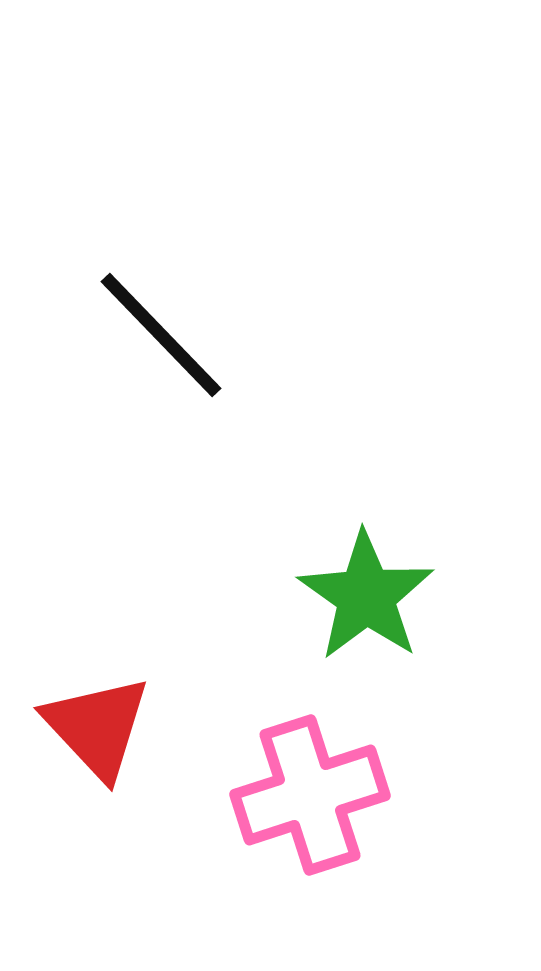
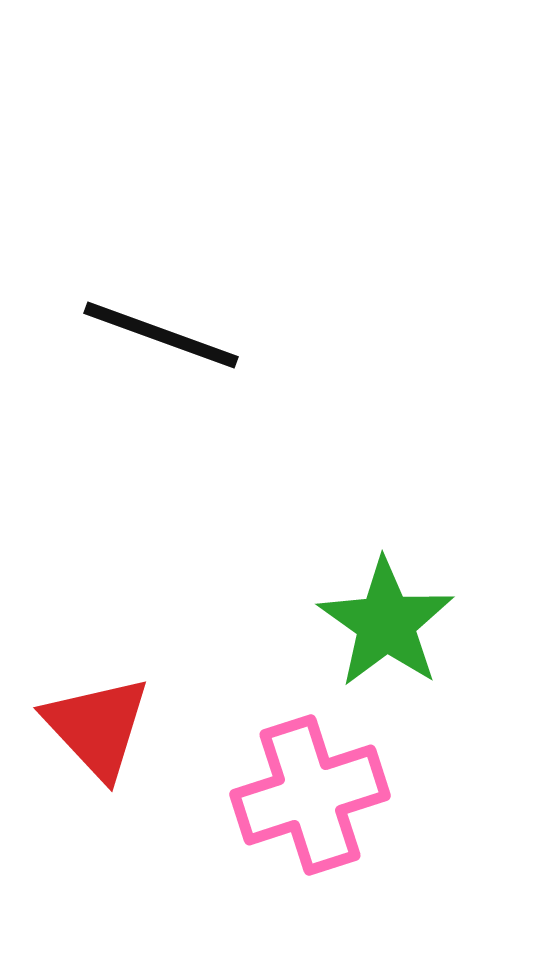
black line: rotated 26 degrees counterclockwise
green star: moved 20 px right, 27 px down
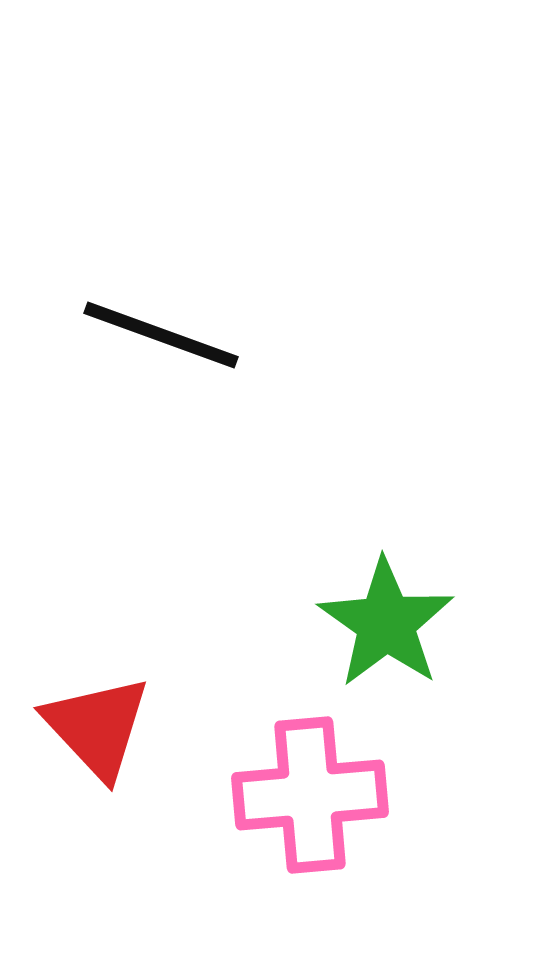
pink cross: rotated 13 degrees clockwise
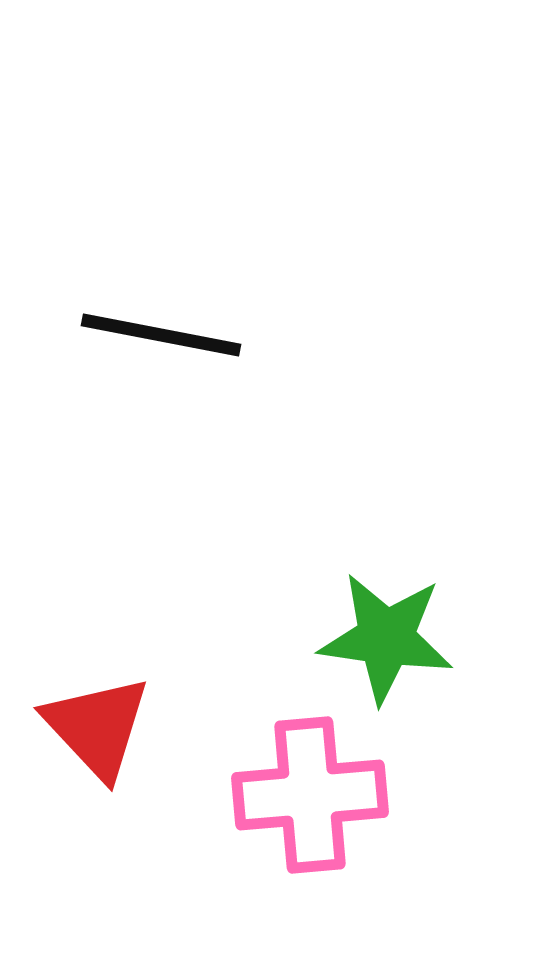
black line: rotated 9 degrees counterclockwise
green star: moved 15 px down; rotated 27 degrees counterclockwise
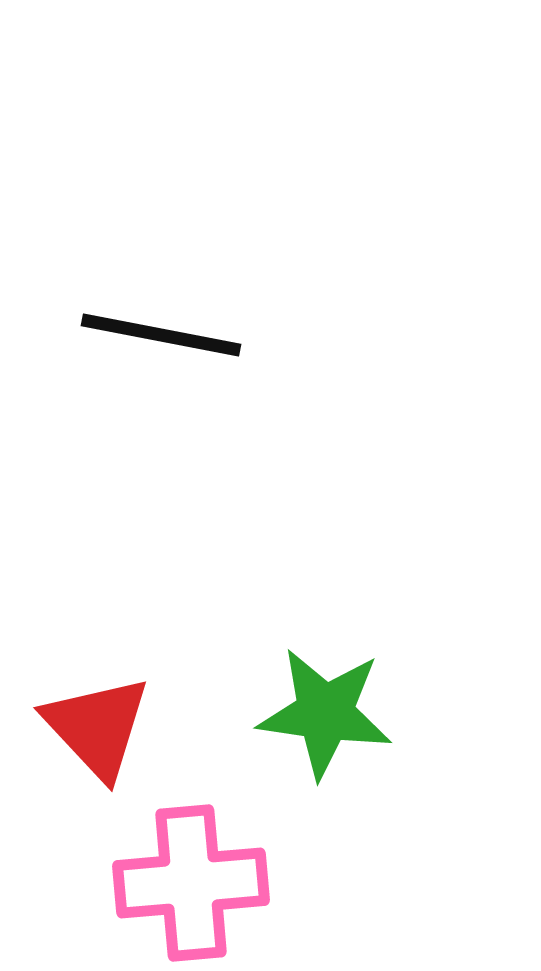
green star: moved 61 px left, 75 px down
pink cross: moved 119 px left, 88 px down
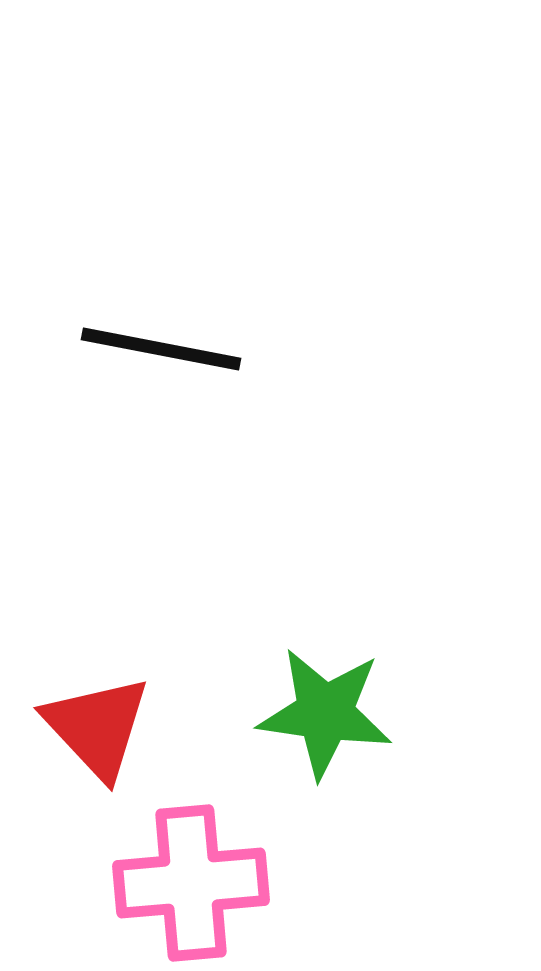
black line: moved 14 px down
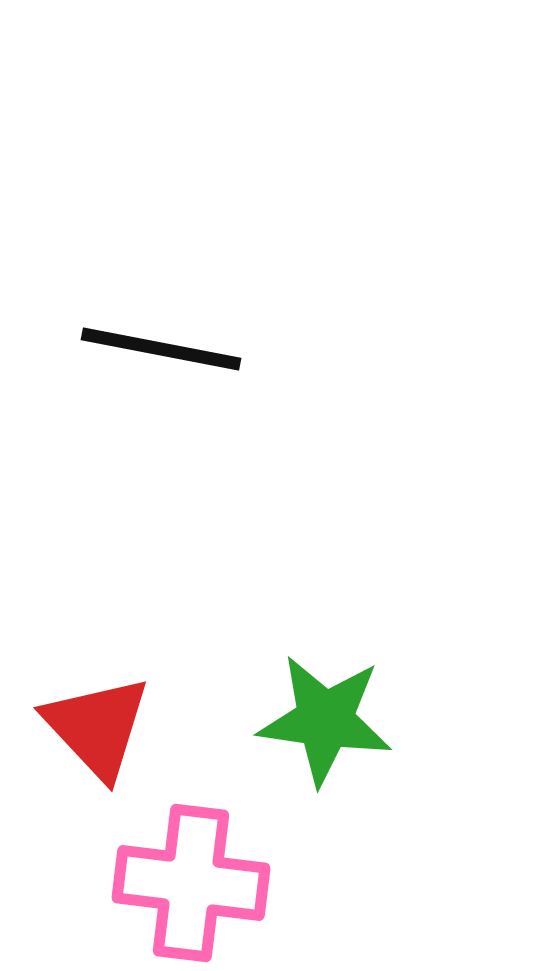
green star: moved 7 px down
pink cross: rotated 12 degrees clockwise
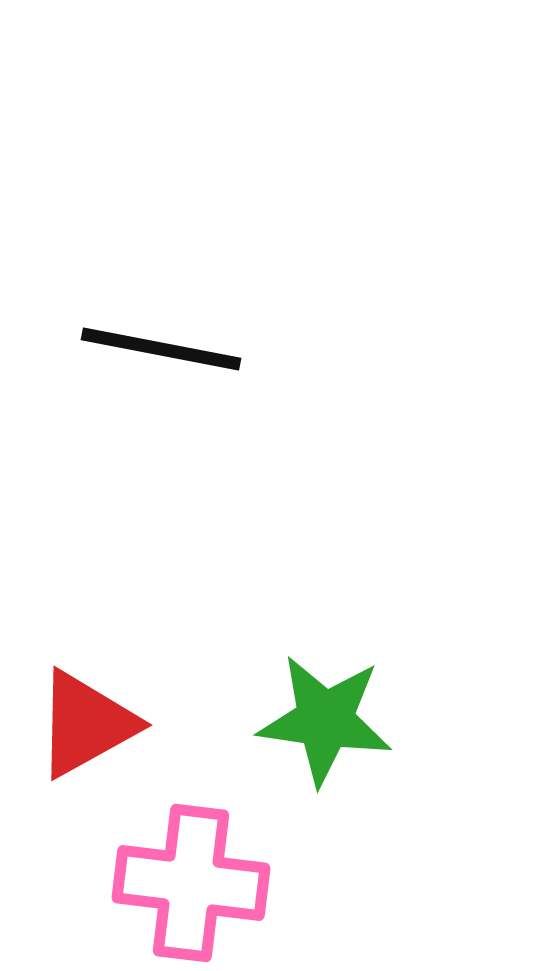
red triangle: moved 11 px left, 3 px up; rotated 44 degrees clockwise
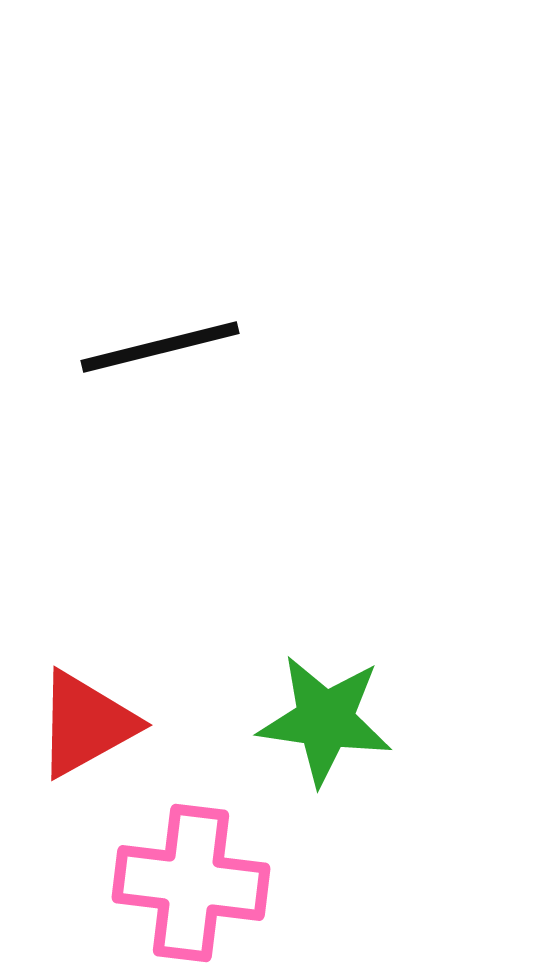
black line: moved 1 px left, 2 px up; rotated 25 degrees counterclockwise
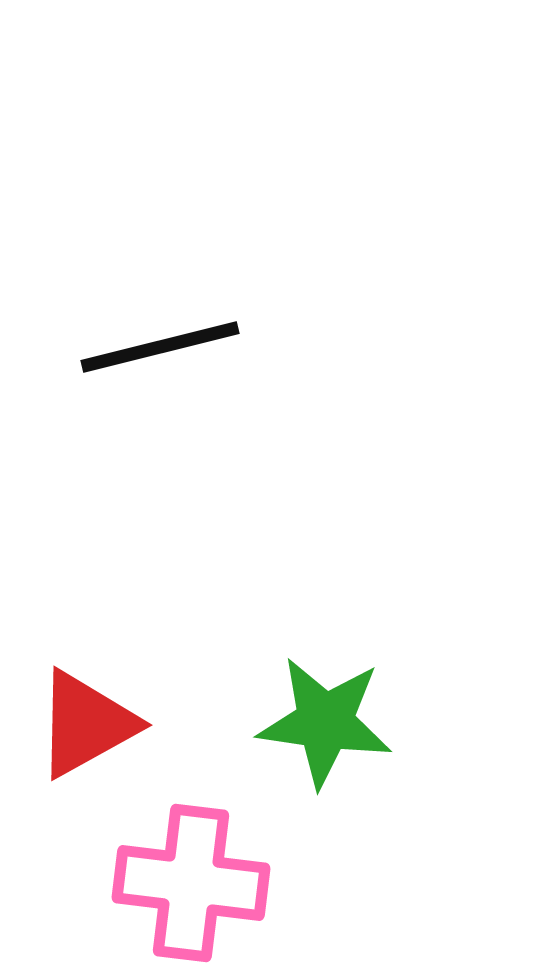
green star: moved 2 px down
